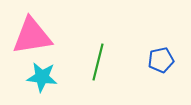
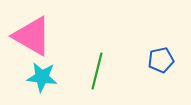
pink triangle: rotated 39 degrees clockwise
green line: moved 1 px left, 9 px down
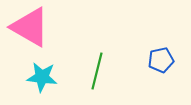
pink triangle: moved 2 px left, 9 px up
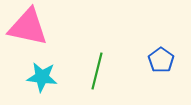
pink triangle: moved 2 px left; rotated 18 degrees counterclockwise
blue pentagon: rotated 25 degrees counterclockwise
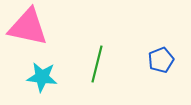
blue pentagon: rotated 15 degrees clockwise
green line: moved 7 px up
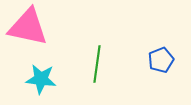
green line: rotated 6 degrees counterclockwise
cyan star: moved 1 px left, 2 px down
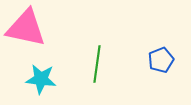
pink triangle: moved 2 px left, 1 px down
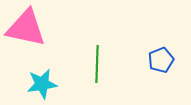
green line: rotated 6 degrees counterclockwise
cyan star: moved 1 px right, 5 px down; rotated 16 degrees counterclockwise
